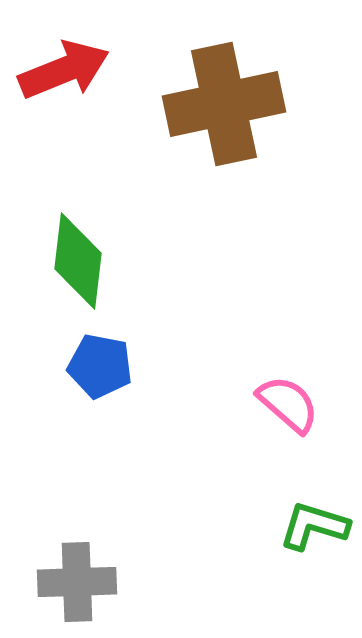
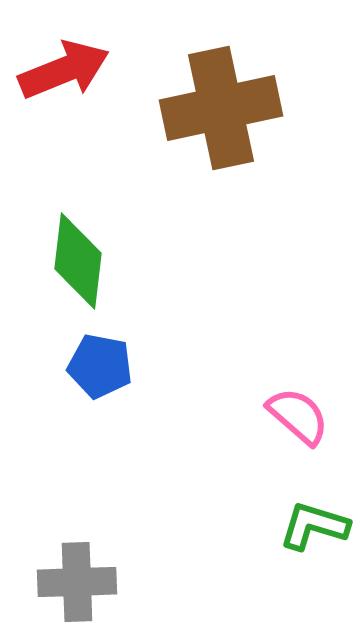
brown cross: moved 3 px left, 4 px down
pink semicircle: moved 10 px right, 12 px down
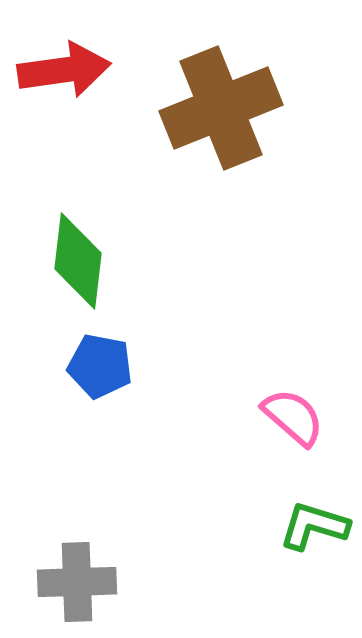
red arrow: rotated 14 degrees clockwise
brown cross: rotated 10 degrees counterclockwise
pink semicircle: moved 5 px left, 1 px down
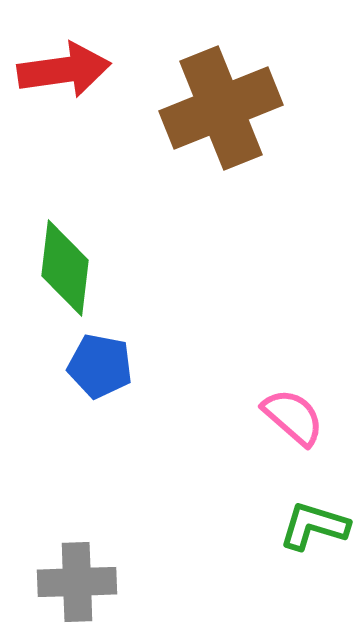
green diamond: moved 13 px left, 7 px down
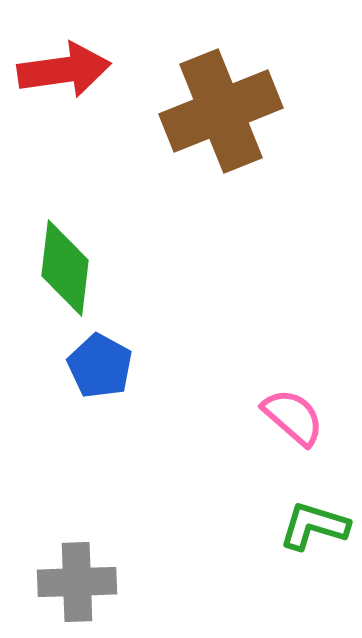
brown cross: moved 3 px down
blue pentagon: rotated 18 degrees clockwise
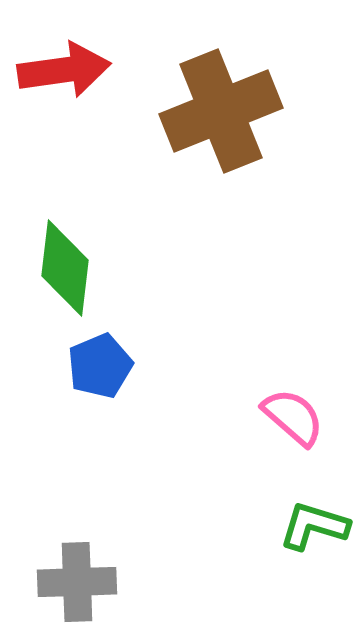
blue pentagon: rotated 20 degrees clockwise
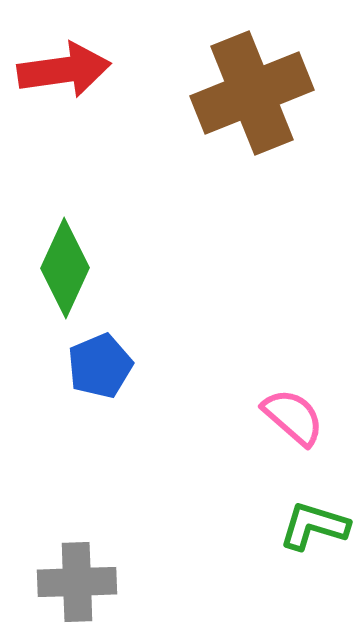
brown cross: moved 31 px right, 18 px up
green diamond: rotated 18 degrees clockwise
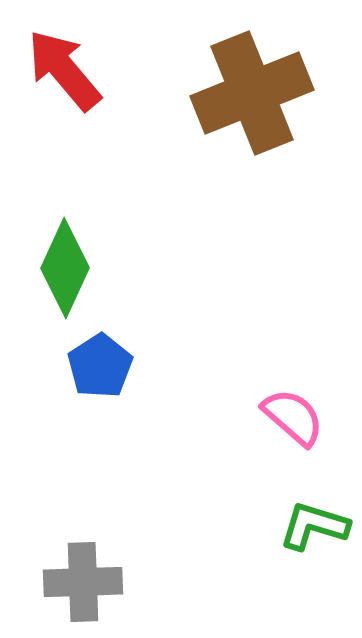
red arrow: rotated 122 degrees counterclockwise
blue pentagon: rotated 10 degrees counterclockwise
gray cross: moved 6 px right
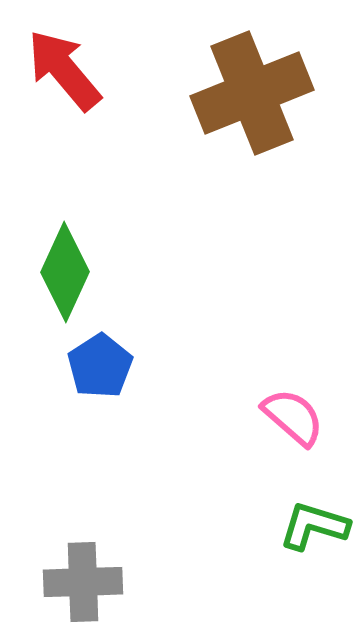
green diamond: moved 4 px down
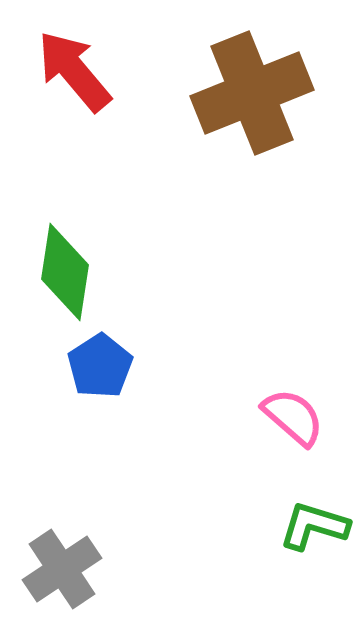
red arrow: moved 10 px right, 1 px down
green diamond: rotated 16 degrees counterclockwise
gray cross: moved 21 px left, 13 px up; rotated 32 degrees counterclockwise
